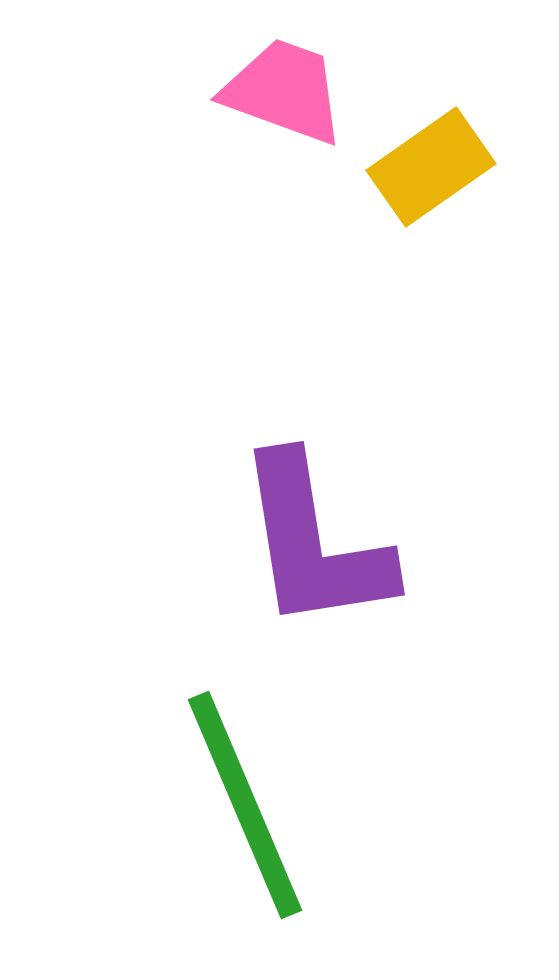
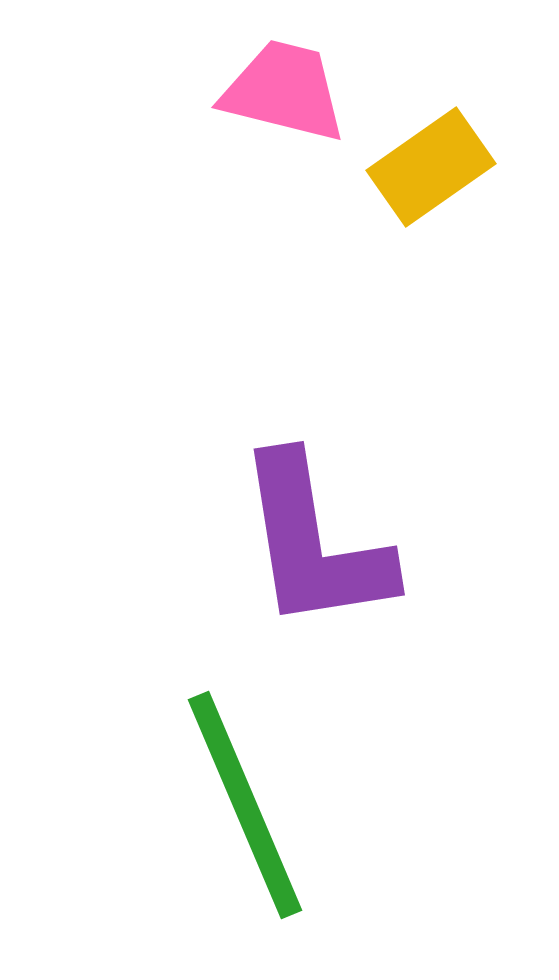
pink trapezoid: rotated 6 degrees counterclockwise
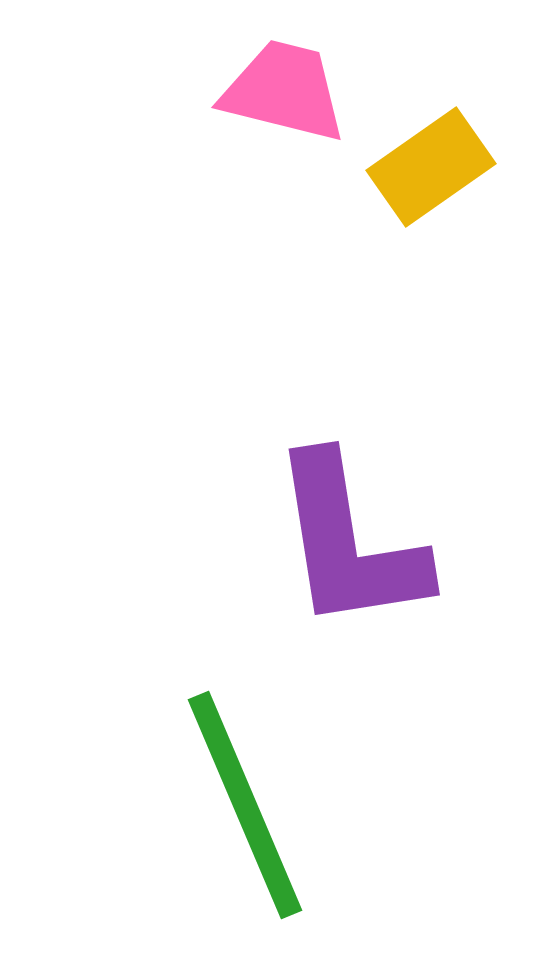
purple L-shape: moved 35 px right
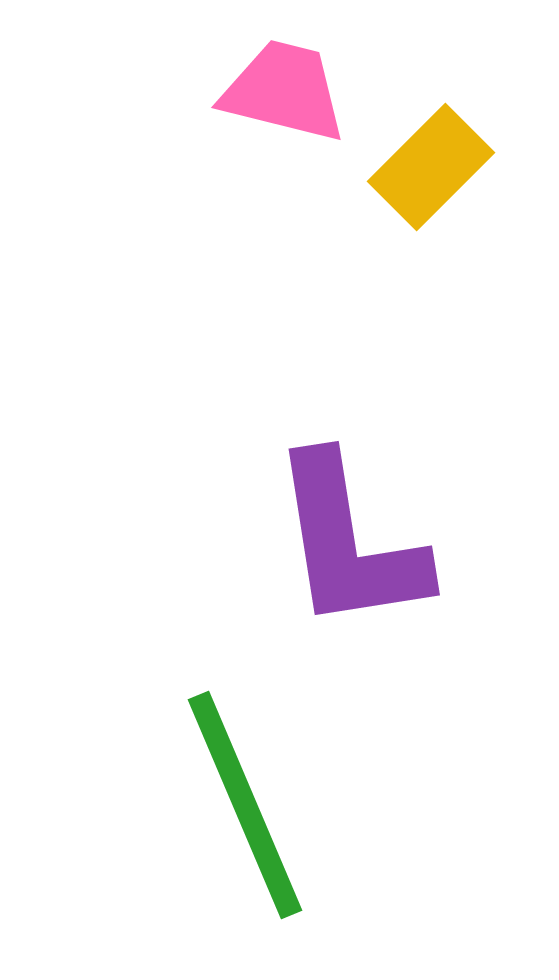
yellow rectangle: rotated 10 degrees counterclockwise
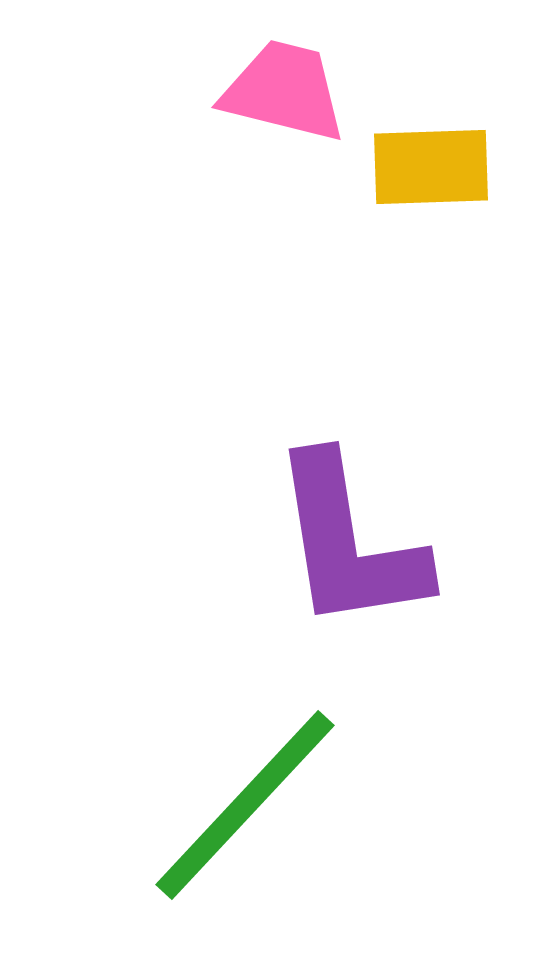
yellow rectangle: rotated 43 degrees clockwise
green line: rotated 66 degrees clockwise
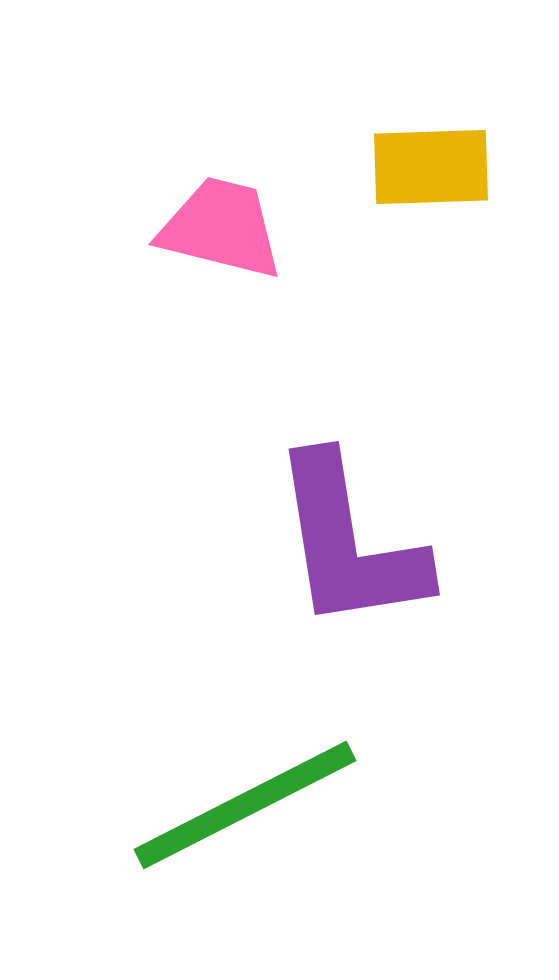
pink trapezoid: moved 63 px left, 137 px down
green line: rotated 20 degrees clockwise
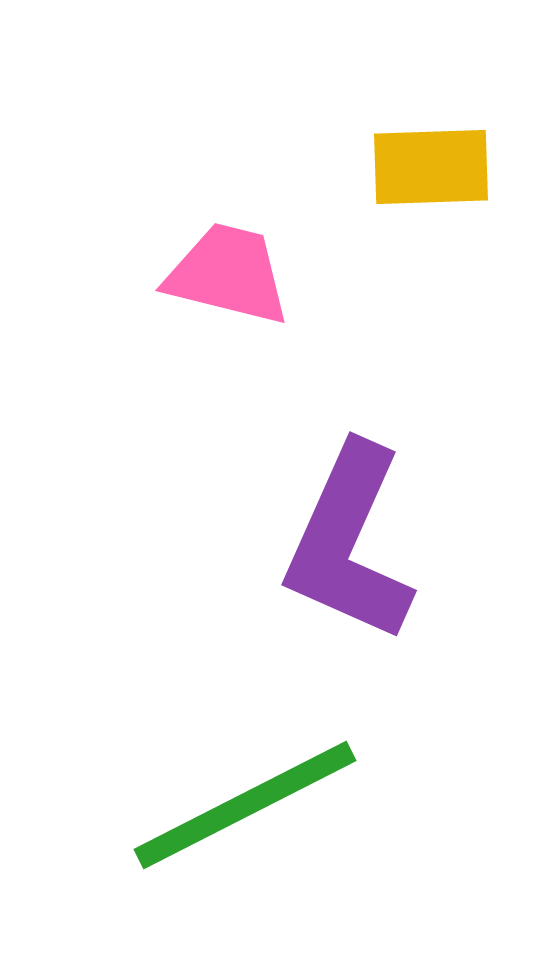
pink trapezoid: moved 7 px right, 46 px down
purple L-shape: rotated 33 degrees clockwise
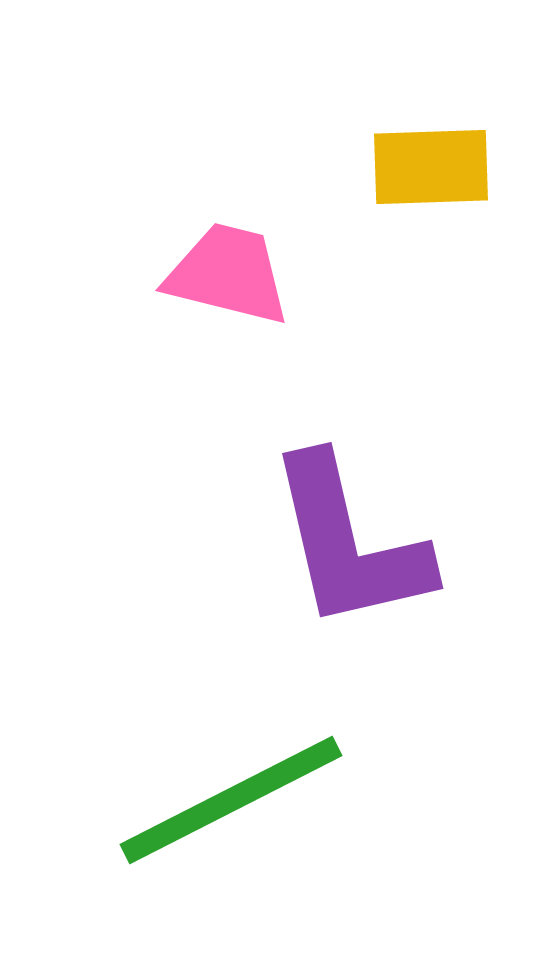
purple L-shape: rotated 37 degrees counterclockwise
green line: moved 14 px left, 5 px up
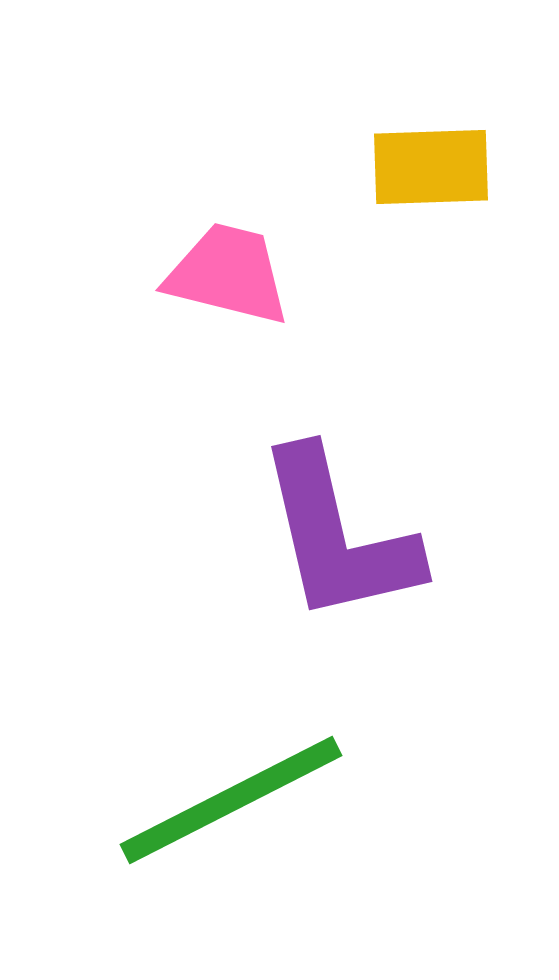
purple L-shape: moved 11 px left, 7 px up
